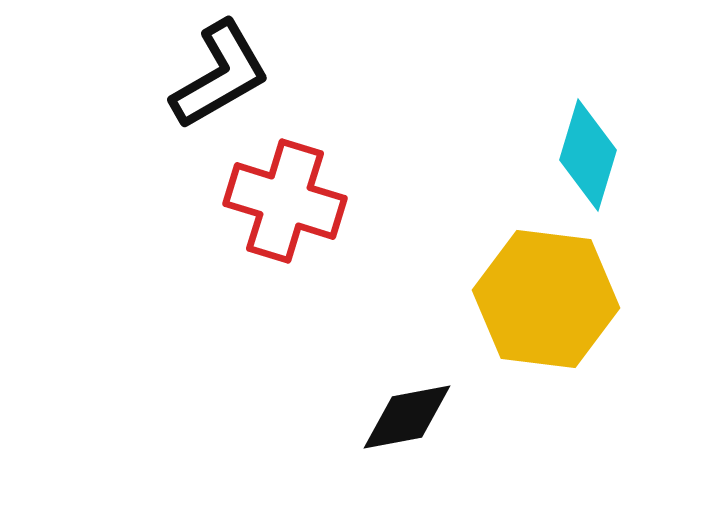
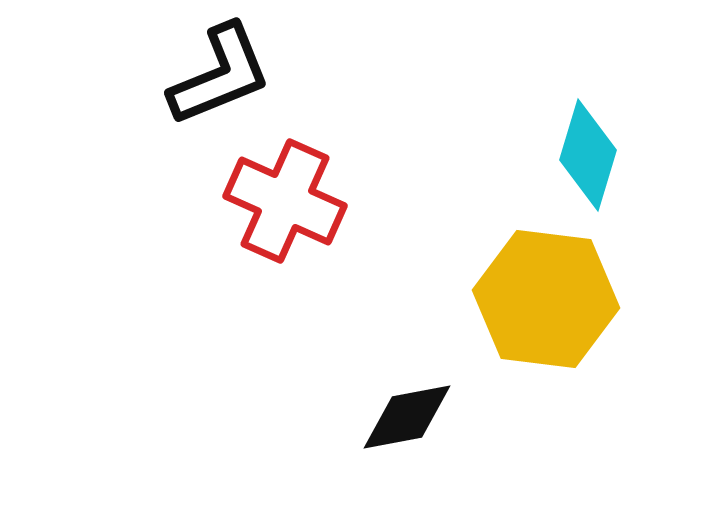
black L-shape: rotated 8 degrees clockwise
red cross: rotated 7 degrees clockwise
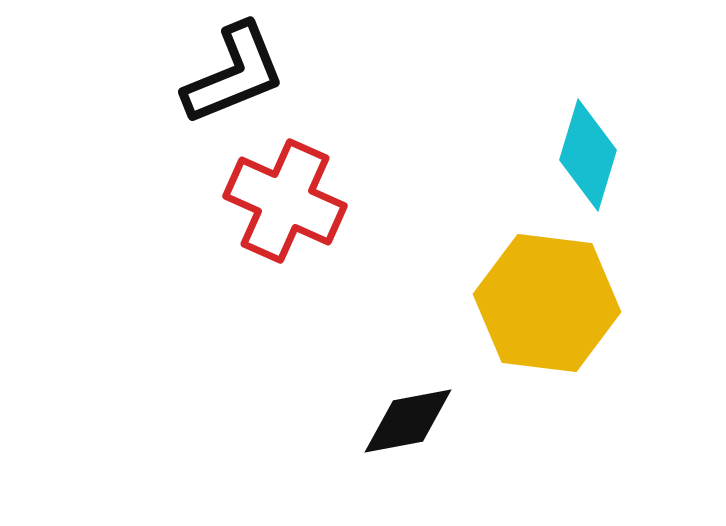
black L-shape: moved 14 px right, 1 px up
yellow hexagon: moved 1 px right, 4 px down
black diamond: moved 1 px right, 4 px down
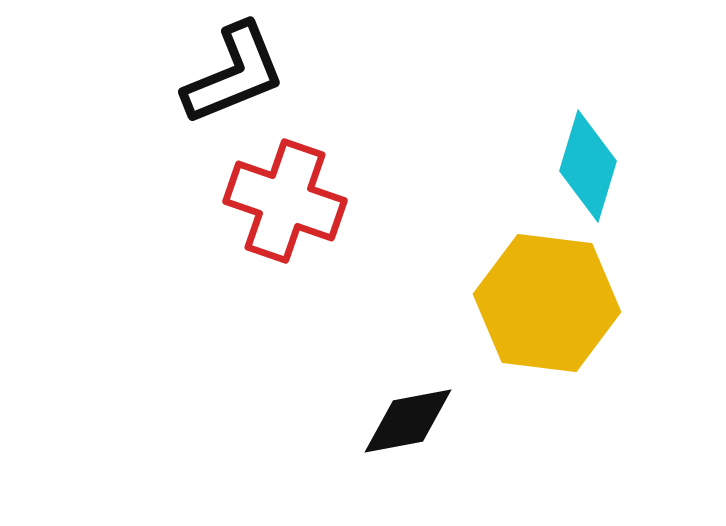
cyan diamond: moved 11 px down
red cross: rotated 5 degrees counterclockwise
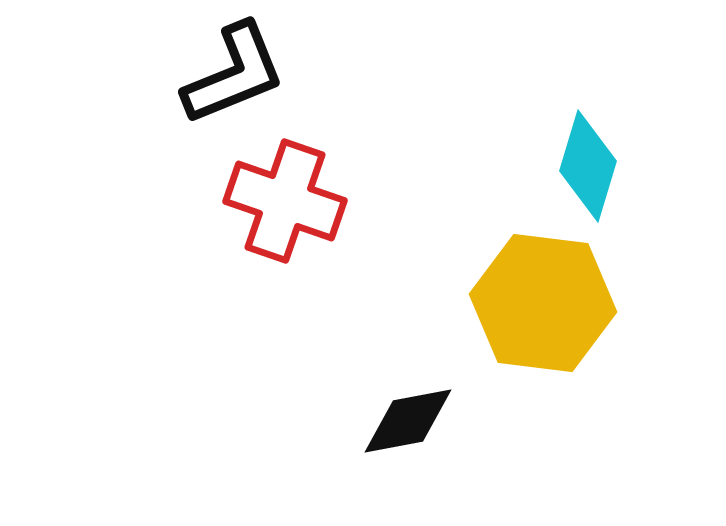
yellow hexagon: moved 4 px left
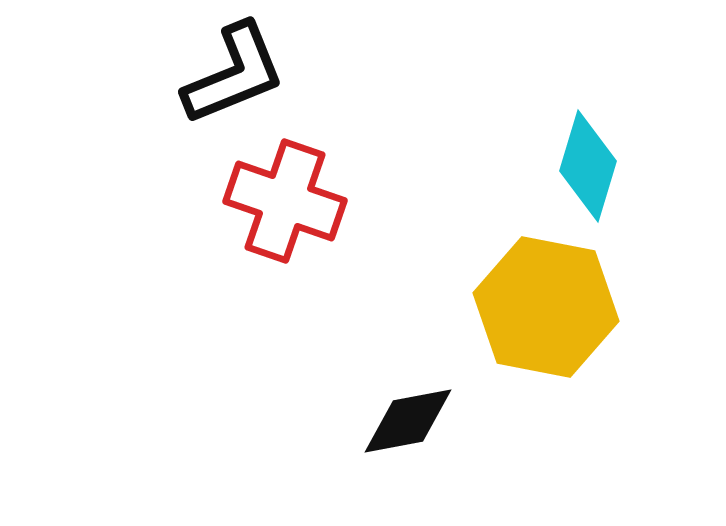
yellow hexagon: moved 3 px right, 4 px down; rotated 4 degrees clockwise
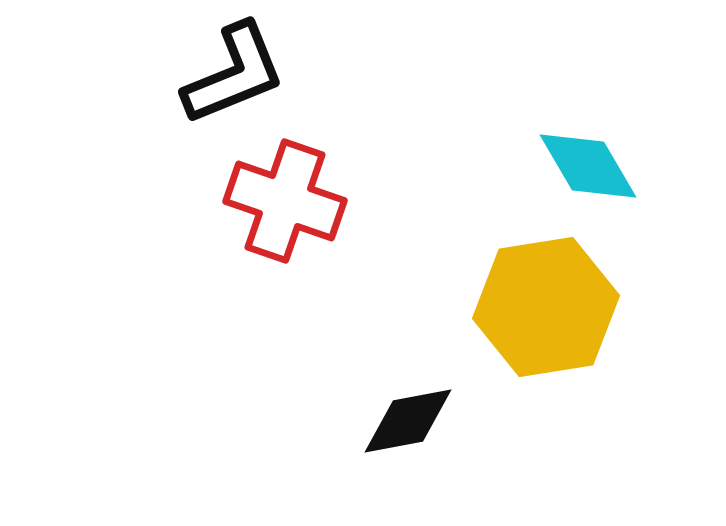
cyan diamond: rotated 47 degrees counterclockwise
yellow hexagon: rotated 20 degrees counterclockwise
